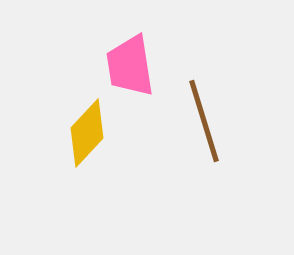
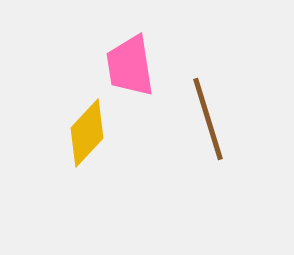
brown line: moved 4 px right, 2 px up
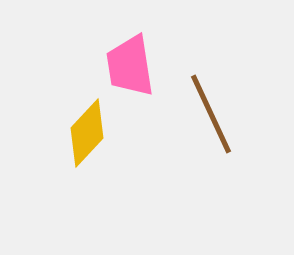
brown line: moved 3 px right, 5 px up; rotated 8 degrees counterclockwise
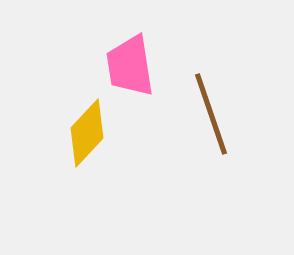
brown line: rotated 6 degrees clockwise
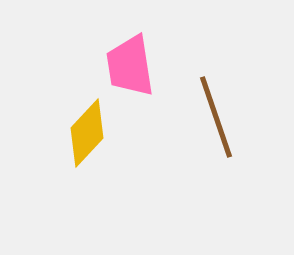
brown line: moved 5 px right, 3 px down
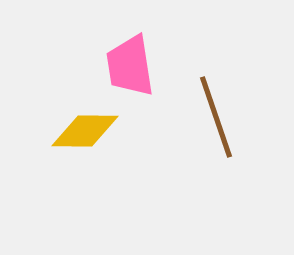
yellow diamond: moved 2 px left, 2 px up; rotated 48 degrees clockwise
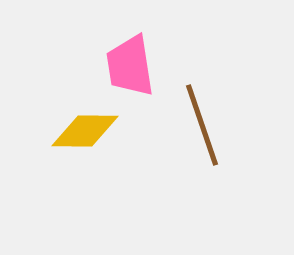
brown line: moved 14 px left, 8 px down
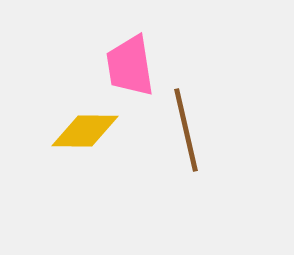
brown line: moved 16 px left, 5 px down; rotated 6 degrees clockwise
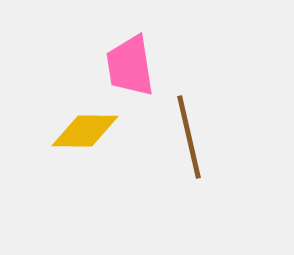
brown line: moved 3 px right, 7 px down
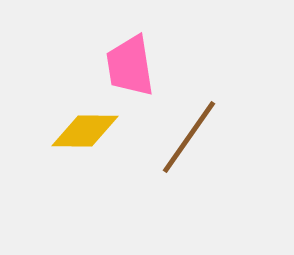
brown line: rotated 48 degrees clockwise
